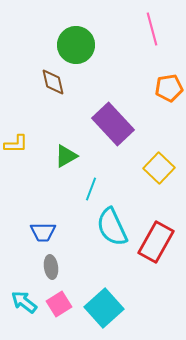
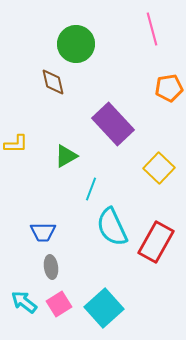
green circle: moved 1 px up
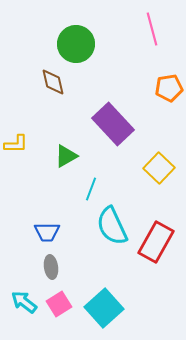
cyan semicircle: moved 1 px up
blue trapezoid: moved 4 px right
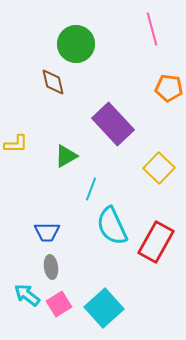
orange pentagon: rotated 16 degrees clockwise
cyan arrow: moved 3 px right, 7 px up
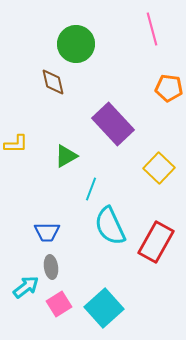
cyan semicircle: moved 2 px left
cyan arrow: moved 1 px left, 8 px up; rotated 104 degrees clockwise
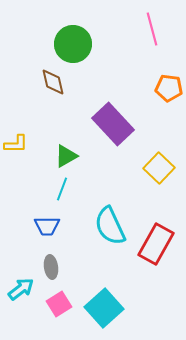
green circle: moved 3 px left
cyan line: moved 29 px left
blue trapezoid: moved 6 px up
red rectangle: moved 2 px down
cyan arrow: moved 5 px left, 2 px down
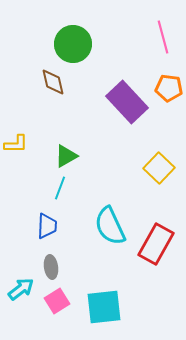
pink line: moved 11 px right, 8 px down
purple rectangle: moved 14 px right, 22 px up
cyan line: moved 2 px left, 1 px up
blue trapezoid: rotated 88 degrees counterclockwise
pink square: moved 2 px left, 3 px up
cyan square: moved 1 px up; rotated 36 degrees clockwise
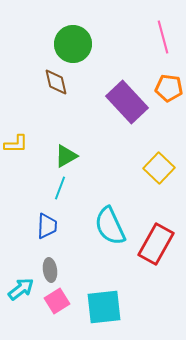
brown diamond: moved 3 px right
gray ellipse: moved 1 px left, 3 px down
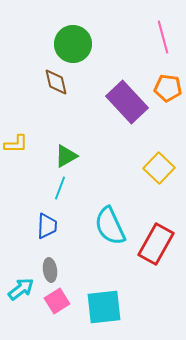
orange pentagon: moved 1 px left
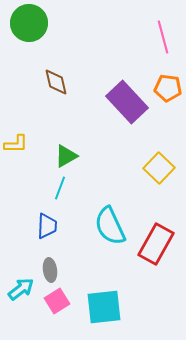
green circle: moved 44 px left, 21 px up
